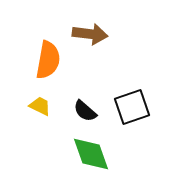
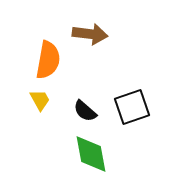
yellow trapezoid: moved 6 px up; rotated 35 degrees clockwise
green diamond: rotated 9 degrees clockwise
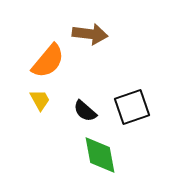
orange semicircle: moved 1 px down; rotated 30 degrees clockwise
green diamond: moved 9 px right, 1 px down
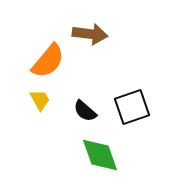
green diamond: rotated 9 degrees counterclockwise
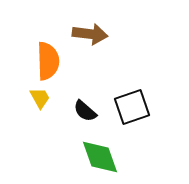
orange semicircle: rotated 42 degrees counterclockwise
yellow trapezoid: moved 2 px up
green diamond: moved 2 px down
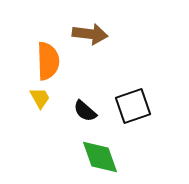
black square: moved 1 px right, 1 px up
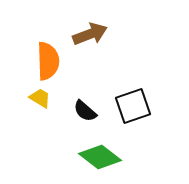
brown arrow: rotated 28 degrees counterclockwise
yellow trapezoid: rotated 30 degrees counterclockwise
green diamond: rotated 33 degrees counterclockwise
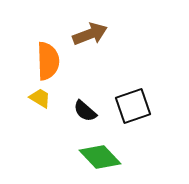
green diamond: rotated 9 degrees clockwise
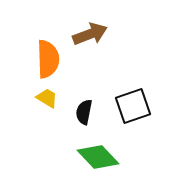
orange semicircle: moved 2 px up
yellow trapezoid: moved 7 px right
black semicircle: moved 1 px left, 1 px down; rotated 60 degrees clockwise
green diamond: moved 2 px left
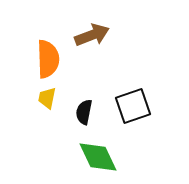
brown arrow: moved 2 px right, 1 px down
yellow trapezoid: rotated 110 degrees counterclockwise
green diamond: rotated 18 degrees clockwise
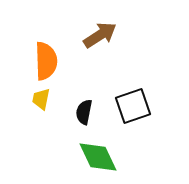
brown arrow: moved 8 px right; rotated 12 degrees counterclockwise
orange semicircle: moved 2 px left, 2 px down
yellow trapezoid: moved 6 px left, 1 px down
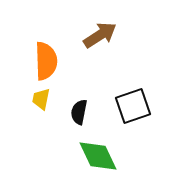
black semicircle: moved 5 px left
green diamond: moved 1 px up
